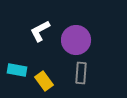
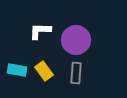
white L-shape: rotated 30 degrees clockwise
gray rectangle: moved 5 px left
yellow rectangle: moved 10 px up
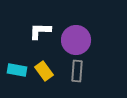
gray rectangle: moved 1 px right, 2 px up
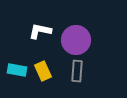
white L-shape: rotated 10 degrees clockwise
yellow rectangle: moved 1 px left; rotated 12 degrees clockwise
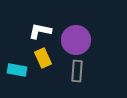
yellow rectangle: moved 13 px up
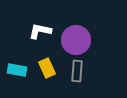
yellow rectangle: moved 4 px right, 10 px down
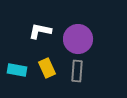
purple circle: moved 2 px right, 1 px up
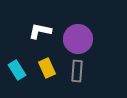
cyan rectangle: rotated 48 degrees clockwise
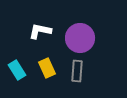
purple circle: moved 2 px right, 1 px up
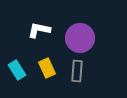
white L-shape: moved 1 px left, 1 px up
